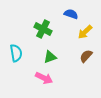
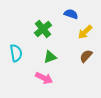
green cross: rotated 24 degrees clockwise
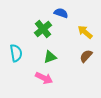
blue semicircle: moved 10 px left, 1 px up
yellow arrow: rotated 84 degrees clockwise
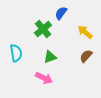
blue semicircle: rotated 72 degrees counterclockwise
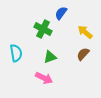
green cross: rotated 24 degrees counterclockwise
brown semicircle: moved 3 px left, 2 px up
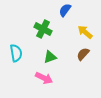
blue semicircle: moved 4 px right, 3 px up
